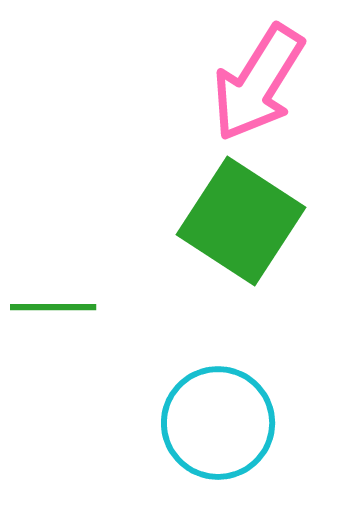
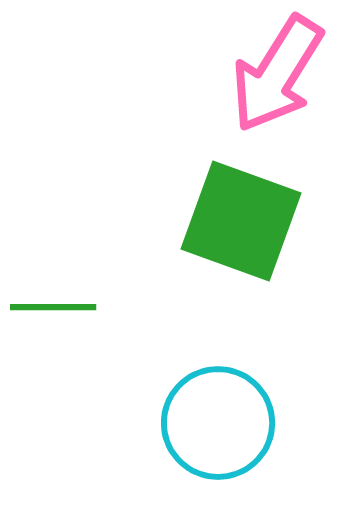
pink arrow: moved 19 px right, 9 px up
green square: rotated 13 degrees counterclockwise
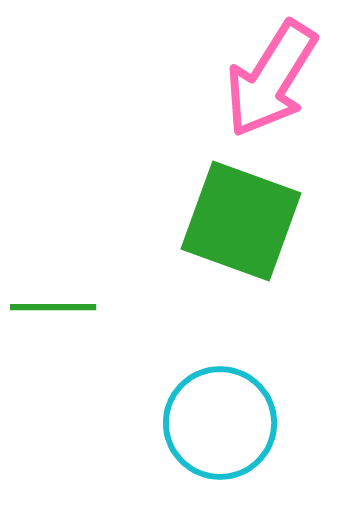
pink arrow: moved 6 px left, 5 px down
cyan circle: moved 2 px right
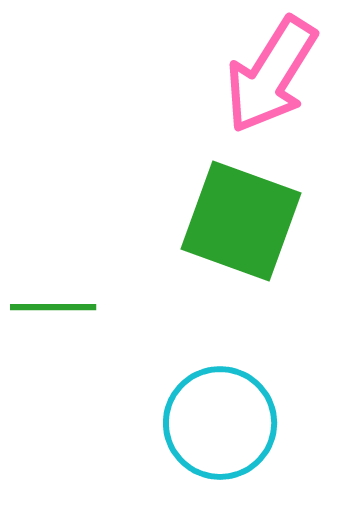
pink arrow: moved 4 px up
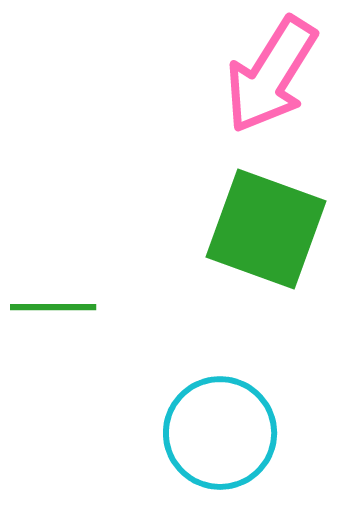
green square: moved 25 px right, 8 px down
cyan circle: moved 10 px down
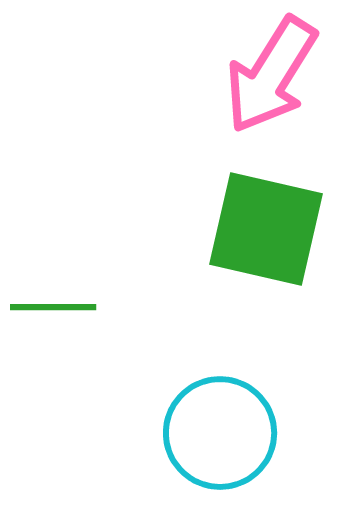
green square: rotated 7 degrees counterclockwise
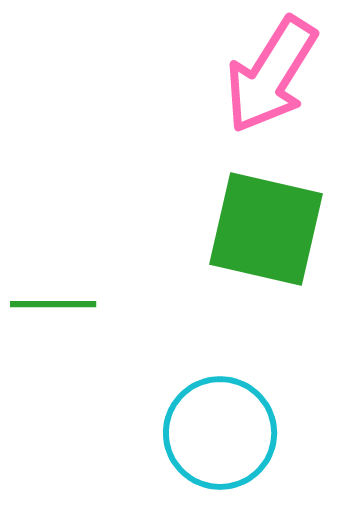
green line: moved 3 px up
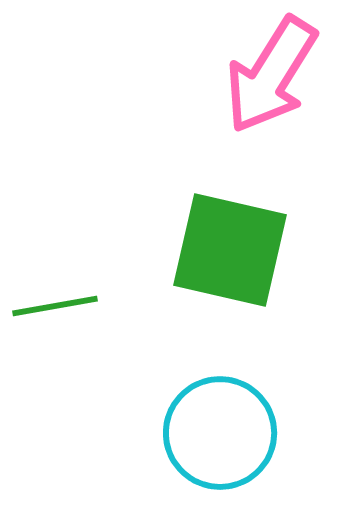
green square: moved 36 px left, 21 px down
green line: moved 2 px right, 2 px down; rotated 10 degrees counterclockwise
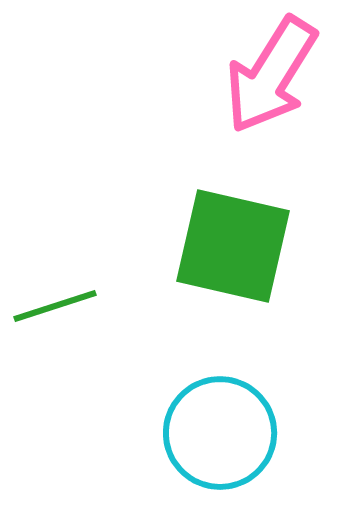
green square: moved 3 px right, 4 px up
green line: rotated 8 degrees counterclockwise
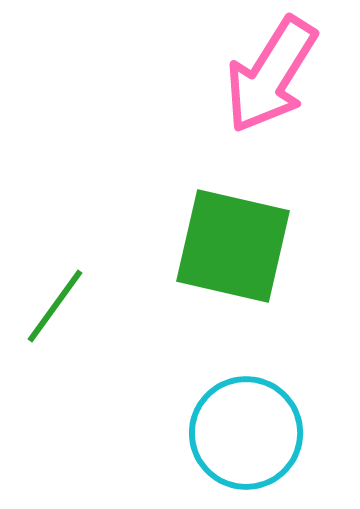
green line: rotated 36 degrees counterclockwise
cyan circle: moved 26 px right
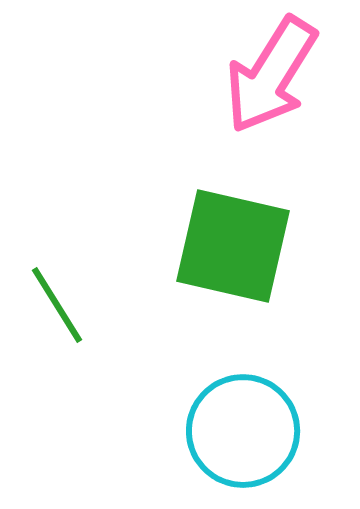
green line: moved 2 px right, 1 px up; rotated 68 degrees counterclockwise
cyan circle: moved 3 px left, 2 px up
